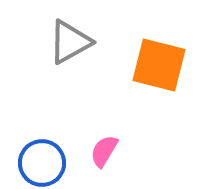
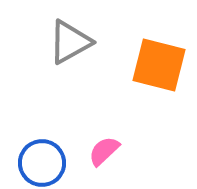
pink semicircle: rotated 16 degrees clockwise
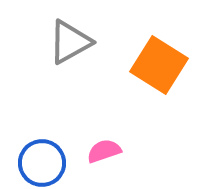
orange square: rotated 18 degrees clockwise
pink semicircle: rotated 24 degrees clockwise
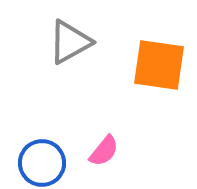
orange square: rotated 24 degrees counterclockwise
pink semicircle: rotated 148 degrees clockwise
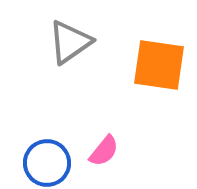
gray triangle: rotated 6 degrees counterclockwise
blue circle: moved 5 px right
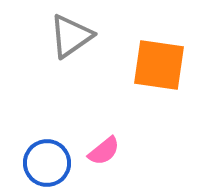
gray triangle: moved 1 px right, 6 px up
pink semicircle: rotated 12 degrees clockwise
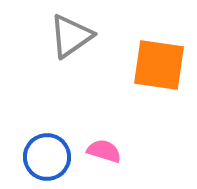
pink semicircle: rotated 124 degrees counterclockwise
blue circle: moved 6 px up
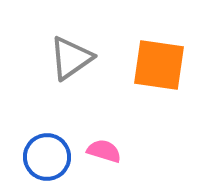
gray triangle: moved 22 px down
